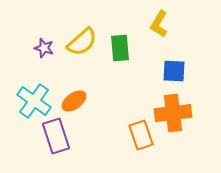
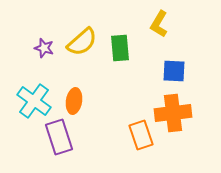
orange ellipse: rotated 45 degrees counterclockwise
purple rectangle: moved 3 px right, 1 px down
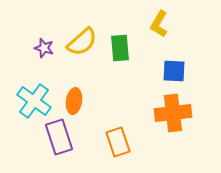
orange rectangle: moved 23 px left, 7 px down
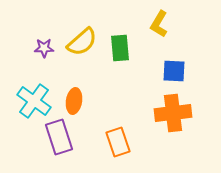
purple star: rotated 18 degrees counterclockwise
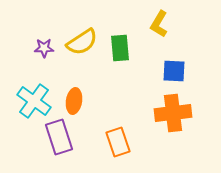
yellow semicircle: rotated 8 degrees clockwise
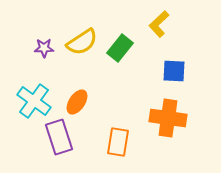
yellow L-shape: rotated 16 degrees clockwise
green rectangle: rotated 44 degrees clockwise
orange ellipse: moved 3 px right, 1 px down; rotated 25 degrees clockwise
orange cross: moved 5 px left, 5 px down; rotated 15 degrees clockwise
orange rectangle: rotated 28 degrees clockwise
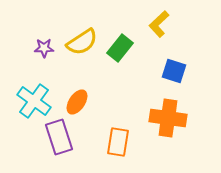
blue square: rotated 15 degrees clockwise
